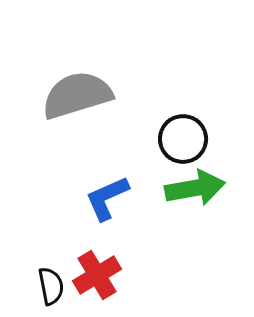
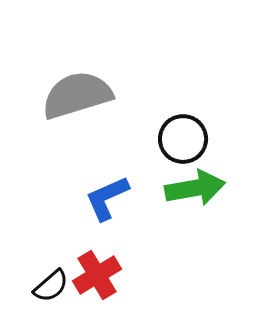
black semicircle: rotated 60 degrees clockwise
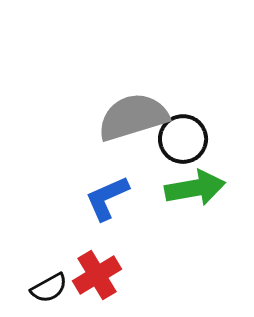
gray semicircle: moved 56 px right, 22 px down
black semicircle: moved 2 px left, 2 px down; rotated 12 degrees clockwise
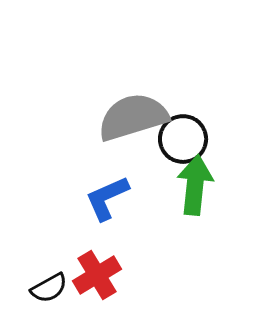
green arrow: moved 3 px up; rotated 74 degrees counterclockwise
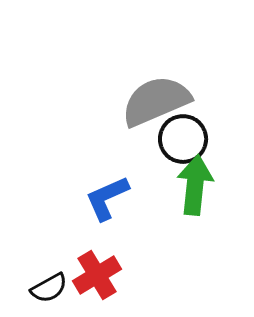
gray semicircle: moved 23 px right, 16 px up; rotated 6 degrees counterclockwise
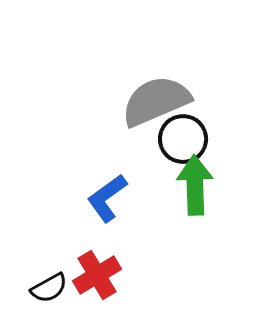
green arrow: rotated 8 degrees counterclockwise
blue L-shape: rotated 12 degrees counterclockwise
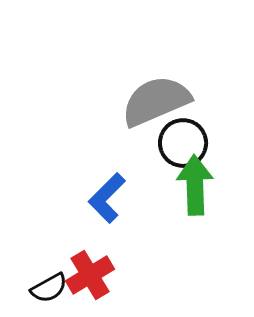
black circle: moved 4 px down
blue L-shape: rotated 9 degrees counterclockwise
red cross: moved 7 px left
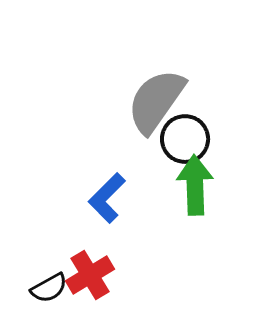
gray semicircle: rotated 32 degrees counterclockwise
black circle: moved 2 px right, 4 px up
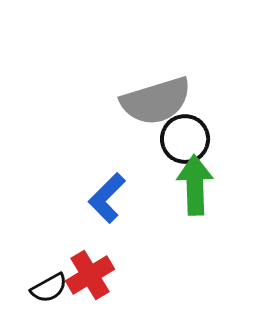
gray semicircle: rotated 142 degrees counterclockwise
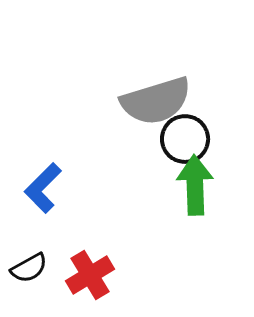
blue L-shape: moved 64 px left, 10 px up
black semicircle: moved 20 px left, 20 px up
